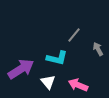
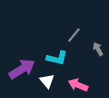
purple arrow: moved 1 px right
white triangle: moved 1 px left, 1 px up
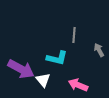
gray line: rotated 35 degrees counterclockwise
gray arrow: moved 1 px right, 1 px down
purple arrow: moved 1 px left; rotated 60 degrees clockwise
white triangle: moved 4 px left, 1 px up
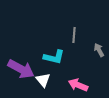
cyan L-shape: moved 3 px left, 1 px up
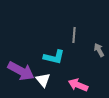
purple arrow: moved 2 px down
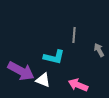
white triangle: rotated 28 degrees counterclockwise
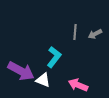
gray line: moved 1 px right, 3 px up
gray arrow: moved 4 px left, 16 px up; rotated 88 degrees counterclockwise
cyan L-shape: rotated 65 degrees counterclockwise
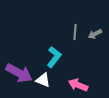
purple arrow: moved 2 px left, 2 px down
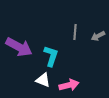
gray arrow: moved 3 px right, 2 px down
cyan L-shape: moved 3 px left, 1 px up; rotated 20 degrees counterclockwise
purple arrow: moved 26 px up
pink arrow: moved 9 px left; rotated 144 degrees clockwise
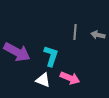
gray arrow: moved 1 px up; rotated 40 degrees clockwise
purple arrow: moved 2 px left, 5 px down
pink arrow: moved 1 px right, 7 px up; rotated 36 degrees clockwise
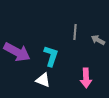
gray arrow: moved 5 px down; rotated 16 degrees clockwise
pink arrow: moved 16 px right; rotated 66 degrees clockwise
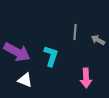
white triangle: moved 18 px left
